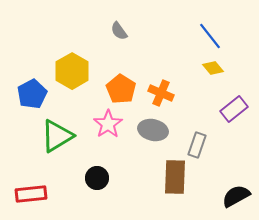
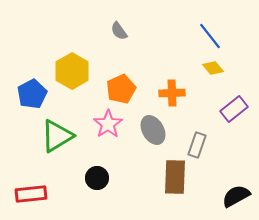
orange pentagon: rotated 16 degrees clockwise
orange cross: moved 11 px right; rotated 25 degrees counterclockwise
gray ellipse: rotated 48 degrees clockwise
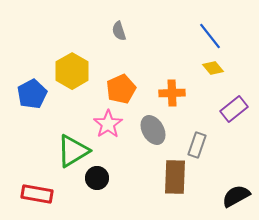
gray semicircle: rotated 18 degrees clockwise
green triangle: moved 16 px right, 15 px down
red rectangle: moved 6 px right; rotated 16 degrees clockwise
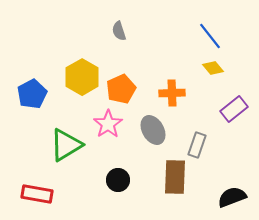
yellow hexagon: moved 10 px right, 6 px down
green triangle: moved 7 px left, 6 px up
black circle: moved 21 px right, 2 px down
black semicircle: moved 4 px left, 1 px down; rotated 8 degrees clockwise
